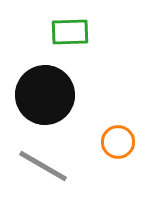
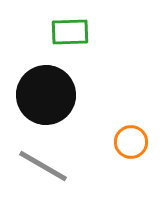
black circle: moved 1 px right
orange circle: moved 13 px right
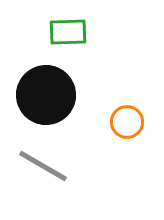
green rectangle: moved 2 px left
orange circle: moved 4 px left, 20 px up
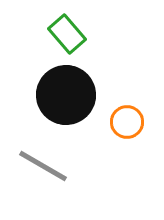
green rectangle: moved 1 px left, 2 px down; rotated 51 degrees clockwise
black circle: moved 20 px right
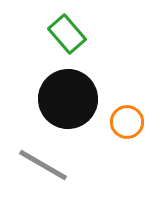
black circle: moved 2 px right, 4 px down
gray line: moved 1 px up
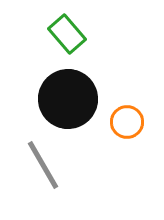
gray line: rotated 30 degrees clockwise
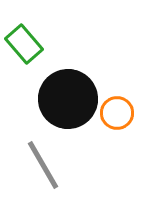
green rectangle: moved 43 px left, 10 px down
orange circle: moved 10 px left, 9 px up
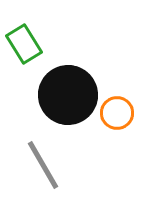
green rectangle: rotated 9 degrees clockwise
black circle: moved 4 px up
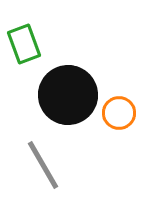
green rectangle: rotated 12 degrees clockwise
orange circle: moved 2 px right
